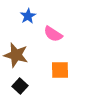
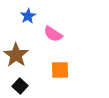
brown star: rotated 20 degrees clockwise
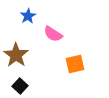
orange square: moved 15 px right, 6 px up; rotated 12 degrees counterclockwise
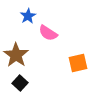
pink semicircle: moved 5 px left, 1 px up
orange square: moved 3 px right, 1 px up
black square: moved 3 px up
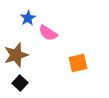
blue star: moved 2 px down
brown star: rotated 20 degrees clockwise
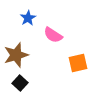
pink semicircle: moved 5 px right, 2 px down
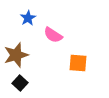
orange square: rotated 18 degrees clockwise
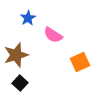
orange square: moved 2 px right, 1 px up; rotated 30 degrees counterclockwise
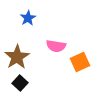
pink semicircle: moved 3 px right, 11 px down; rotated 24 degrees counterclockwise
brown star: moved 1 px right, 2 px down; rotated 15 degrees counterclockwise
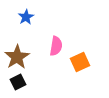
blue star: moved 2 px left, 1 px up
pink semicircle: rotated 90 degrees counterclockwise
black square: moved 2 px left, 1 px up; rotated 21 degrees clockwise
